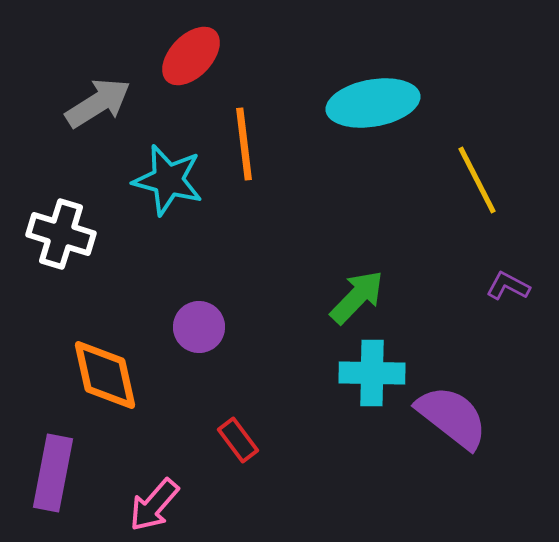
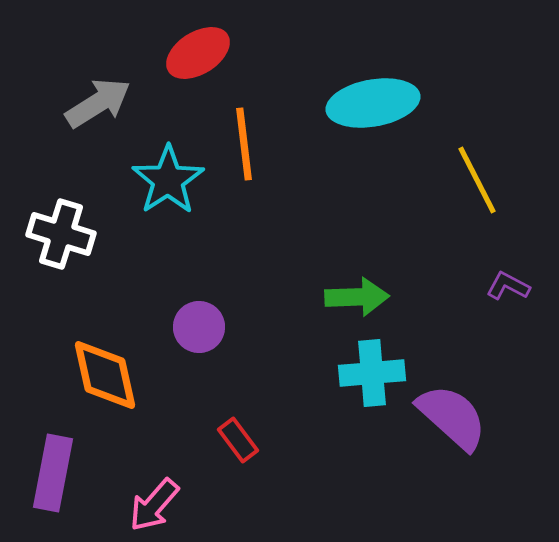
red ellipse: moved 7 px right, 3 px up; rotated 14 degrees clockwise
cyan star: rotated 24 degrees clockwise
green arrow: rotated 44 degrees clockwise
cyan cross: rotated 6 degrees counterclockwise
purple semicircle: rotated 4 degrees clockwise
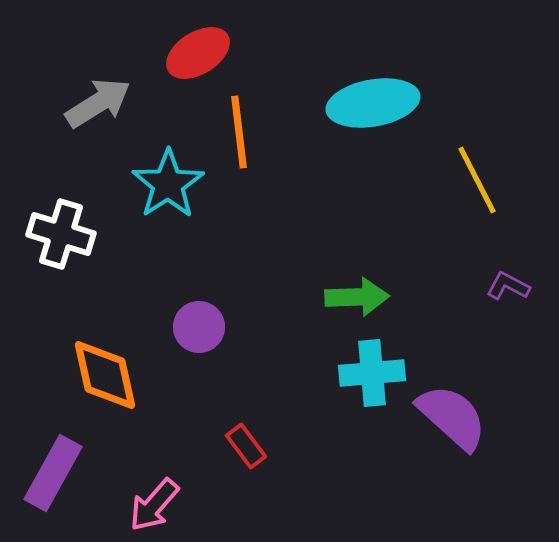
orange line: moved 5 px left, 12 px up
cyan star: moved 4 px down
red rectangle: moved 8 px right, 6 px down
purple rectangle: rotated 18 degrees clockwise
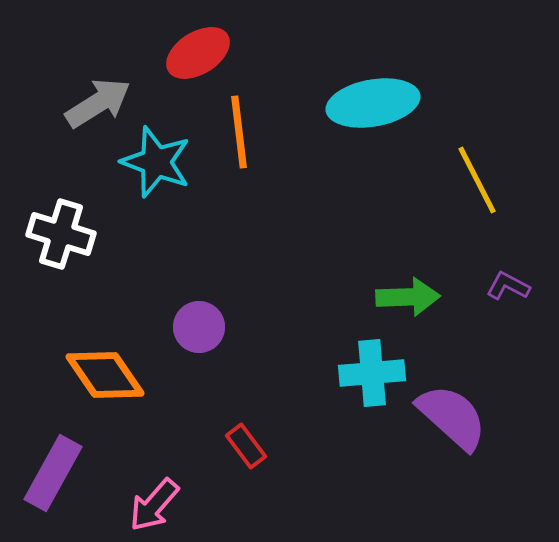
cyan star: moved 12 px left, 22 px up; rotated 18 degrees counterclockwise
green arrow: moved 51 px right
orange diamond: rotated 22 degrees counterclockwise
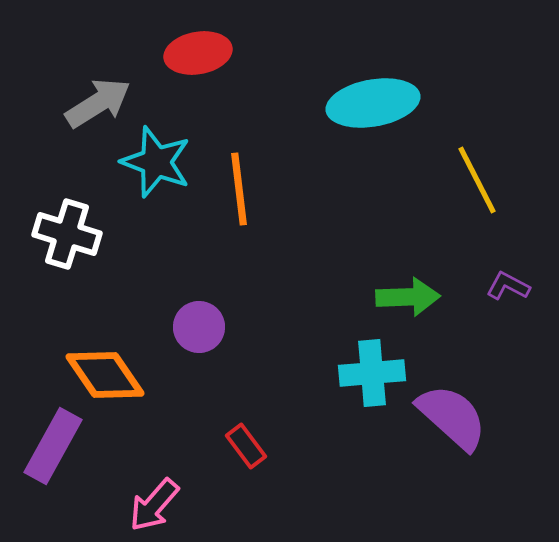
red ellipse: rotated 22 degrees clockwise
orange line: moved 57 px down
white cross: moved 6 px right
purple rectangle: moved 27 px up
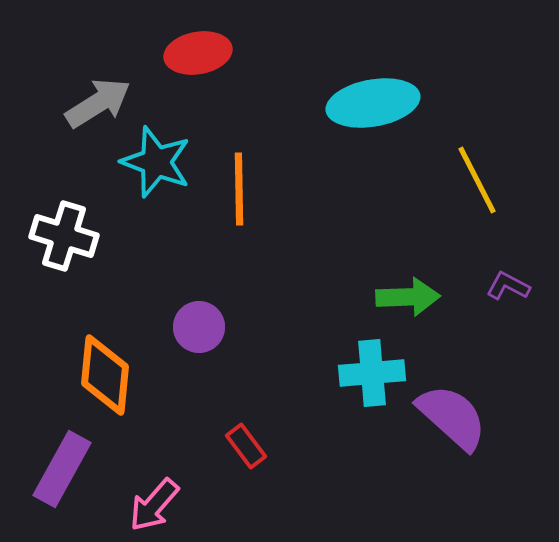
orange line: rotated 6 degrees clockwise
white cross: moved 3 px left, 2 px down
orange diamond: rotated 40 degrees clockwise
purple rectangle: moved 9 px right, 23 px down
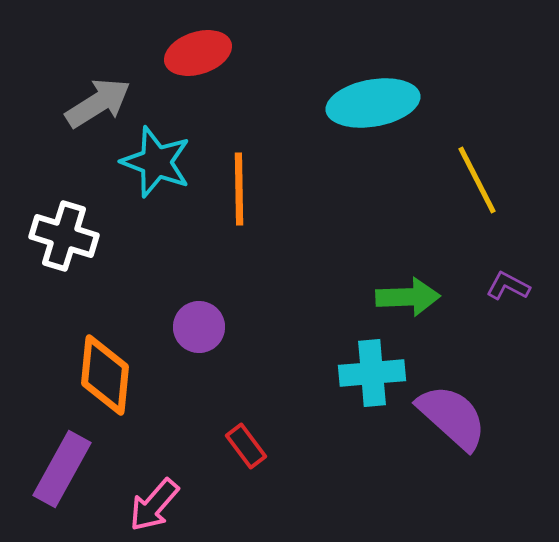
red ellipse: rotated 8 degrees counterclockwise
